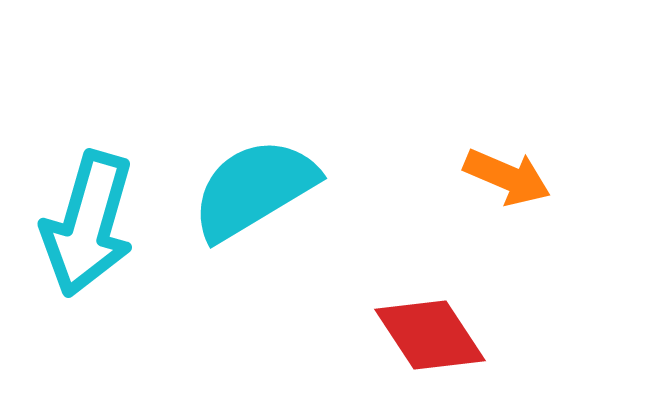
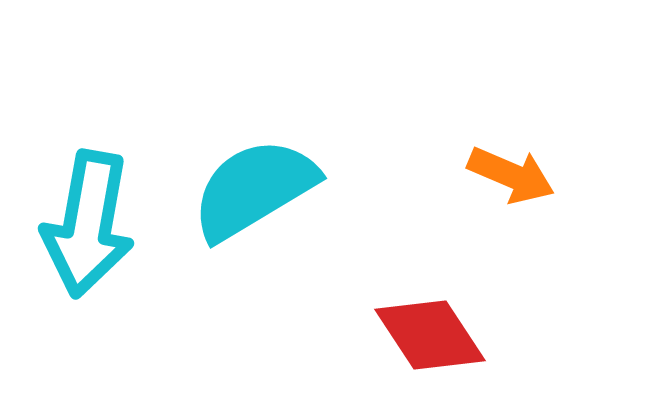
orange arrow: moved 4 px right, 2 px up
cyan arrow: rotated 6 degrees counterclockwise
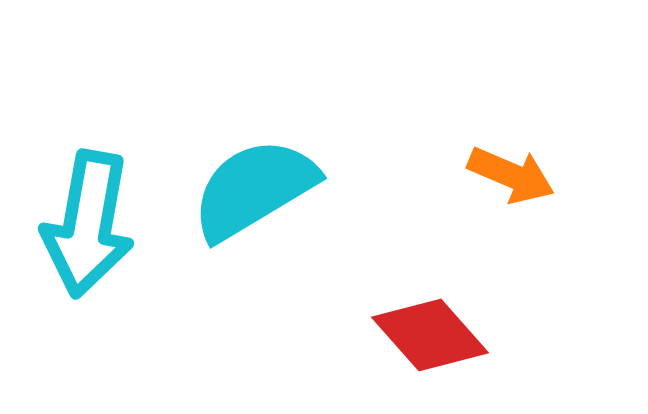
red diamond: rotated 8 degrees counterclockwise
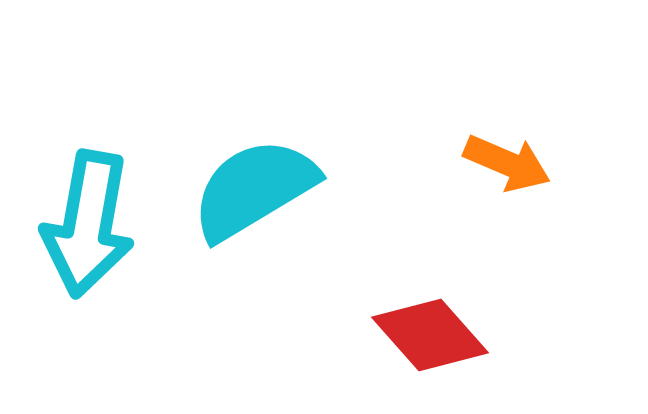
orange arrow: moved 4 px left, 12 px up
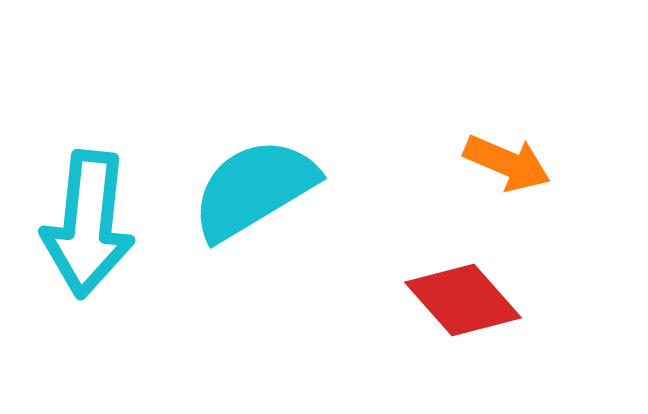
cyan arrow: rotated 4 degrees counterclockwise
red diamond: moved 33 px right, 35 px up
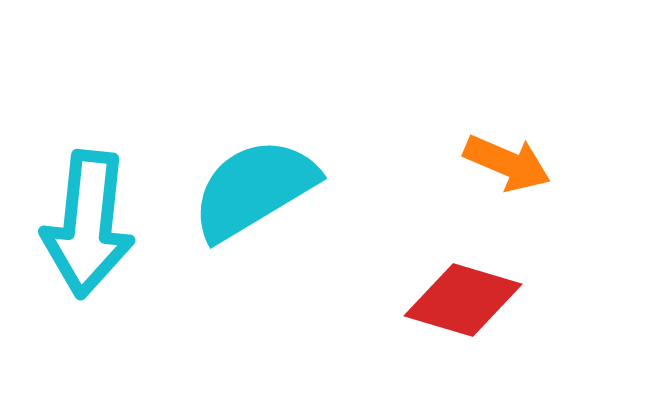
red diamond: rotated 32 degrees counterclockwise
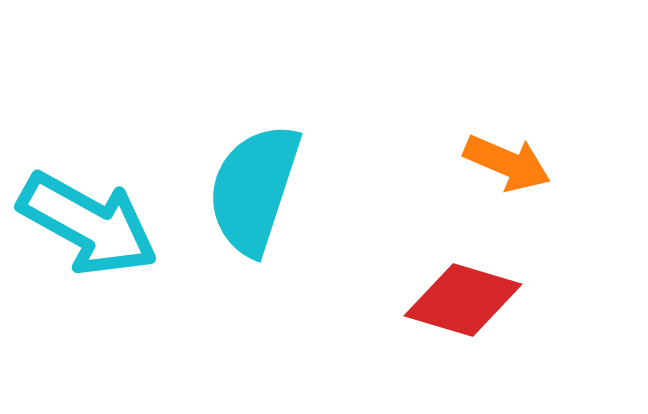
cyan semicircle: rotated 41 degrees counterclockwise
cyan arrow: rotated 67 degrees counterclockwise
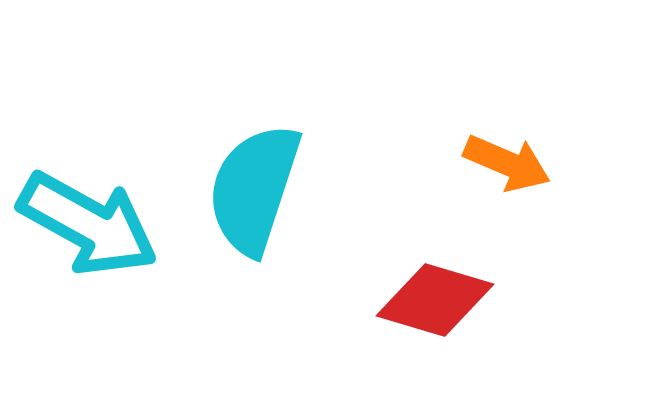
red diamond: moved 28 px left
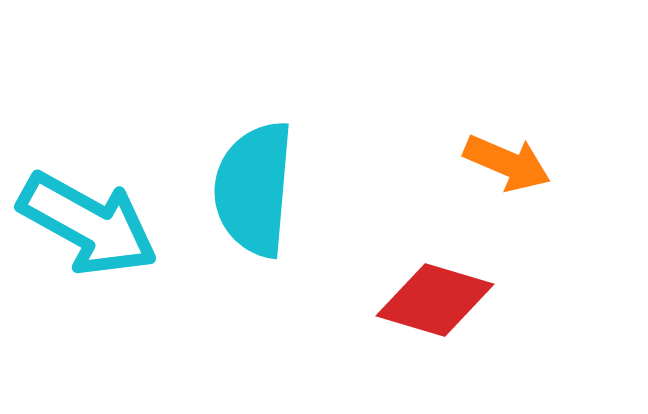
cyan semicircle: rotated 13 degrees counterclockwise
